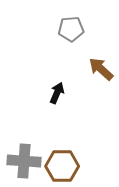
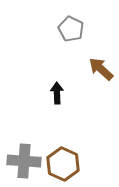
gray pentagon: rotated 30 degrees clockwise
black arrow: rotated 25 degrees counterclockwise
brown hexagon: moved 1 px right, 2 px up; rotated 24 degrees clockwise
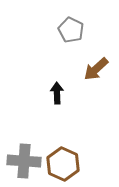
gray pentagon: moved 1 px down
brown arrow: moved 5 px left; rotated 84 degrees counterclockwise
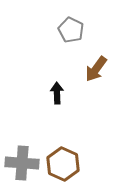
brown arrow: rotated 12 degrees counterclockwise
gray cross: moved 2 px left, 2 px down
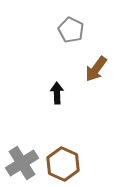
gray cross: rotated 36 degrees counterclockwise
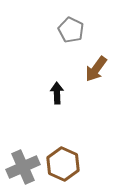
gray cross: moved 1 px right, 4 px down; rotated 8 degrees clockwise
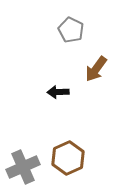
black arrow: moved 1 px right, 1 px up; rotated 90 degrees counterclockwise
brown hexagon: moved 5 px right, 6 px up; rotated 12 degrees clockwise
